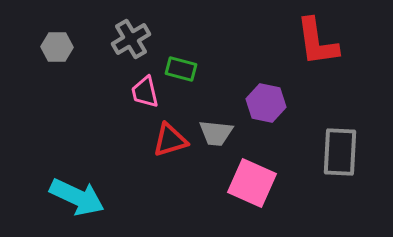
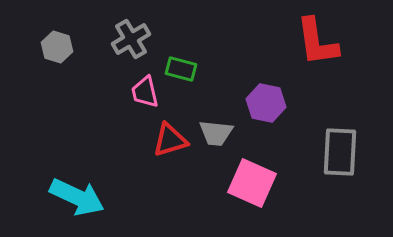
gray hexagon: rotated 16 degrees clockwise
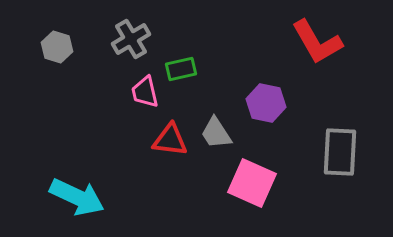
red L-shape: rotated 22 degrees counterclockwise
green rectangle: rotated 28 degrees counterclockwise
gray trapezoid: rotated 51 degrees clockwise
red triangle: rotated 24 degrees clockwise
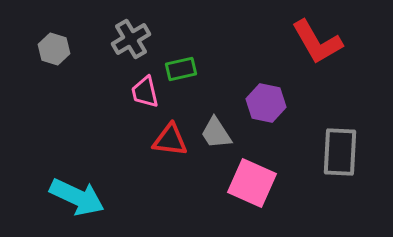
gray hexagon: moved 3 px left, 2 px down
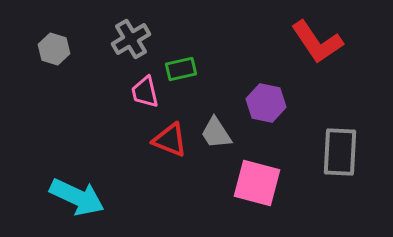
red L-shape: rotated 4 degrees counterclockwise
red triangle: rotated 15 degrees clockwise
pink square: moved 5 px right; rotated 9 degrees counterclockwise
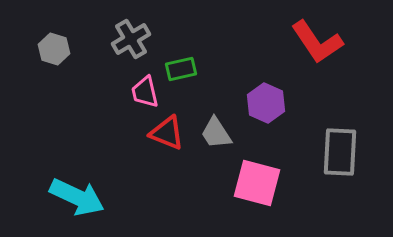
purple hexagon: rotated 12 degrees clockwise
red triangle: moved 3 px left, 7 px up
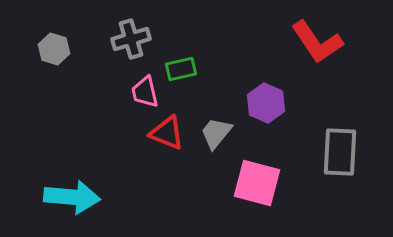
gray cross: rotated 15 degrees clockwise
gray trapezoid: rotated 72 degrees clockwise
cyan arrow: moved 5 px left; rotated 20 degrees counterclockwise
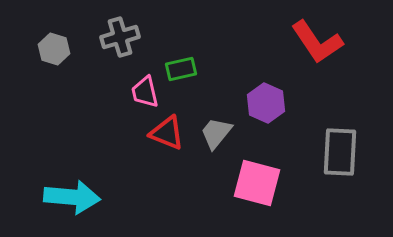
gray cross: moved 11 px left, 2 px up
